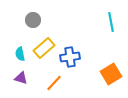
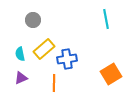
cyan line: moved 5 px left, 3 px up
yellow rectangle: moved 1 px down
blue cross: moved 3 px left, 2 px down
purple triangle: rotated 40 degrees counterclockwise
orange line: rotated 42 degrees counterclockwise
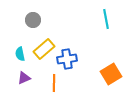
purple triangle: moved 3 px right
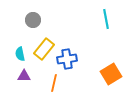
yellow rectangle: rotated 10 degrees counterclockwise
purple triangle: moved 2 px up; rotated 24 degrees clockwise
orange line: rotated 12 degrees clockwise
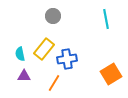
gray circle: moved 20 px right, 4 px up
orange line: rotated 18 degrees clockwise
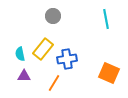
yellow rectangle: moved 1 px left
orange square: moved 2 px left, 1 px up; rotated 35 degrees counterclockwise
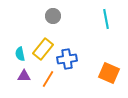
orange line: moved 6 px left, 4 px up
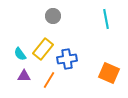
cyan semicircle: rotated 24 degrees counterclockwise
orange line: moved 1 px right, 1 px down
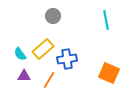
cyan line: moved 1 px down
yellow rectangle: rotated 10 degrees clockwise
